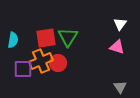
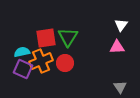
white triangle: moved 1 px right, 1 px down
cyan semicircle: moved 9 px right, 12 px down; rotated 112 degrees counterclockwise
pink triangle: rotated 21 degrees counterclockwise
red circle: moved 7 px right
purple square: rotated 24 degrees clockwise
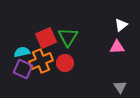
white triangle: rotated 16 degrees clockwise
red square: rotated 15 degrees counterclockwise
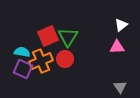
red square: moved 2 px right, 2 px up
cyan semicircle: rotated 21 degrees clockwise
red circle: moved 4 px up
